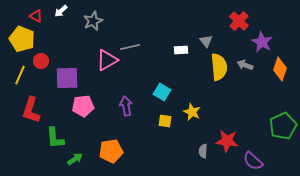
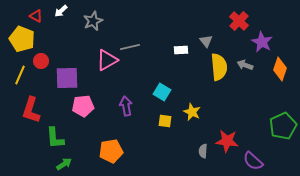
green arrow: moved 11 px left, 5 px down
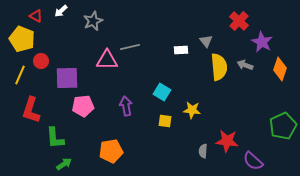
pink triangle: rotated 30 degrees clockwise
yellow star: moved 2 px up; rotated 18 degrees counterclockwise
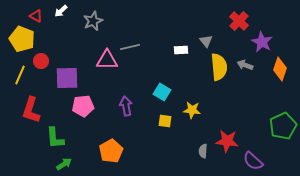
orange pentagon: rotated 20 degrees counterclockwise
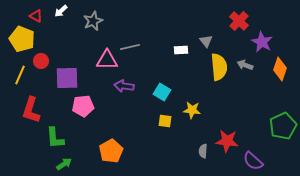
purple arrow: moved 2 px left, 20 px up; rotated 72 degrees counterclockwise
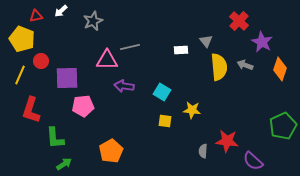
red triangle: rotated 40 degrees counterclockwise
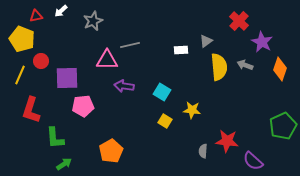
gray triangle: rotated 32 degrees clockwise
gray line: moved 2 px up
yellow square: rotated 24 degrees clockwise
